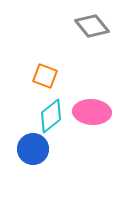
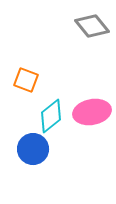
orange square: moved 19 px left, 4 px down
pink ellipse: rotated 15 degrees counterclockwise
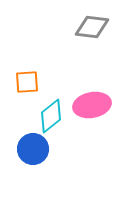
gray diamond: moved 1 px down; rotated 44 degrees counterclockwise
orange square: moved 1 px right, 2 px down; rotated 25 degrees counterclockwise
pink ellipse: moved 7 px up
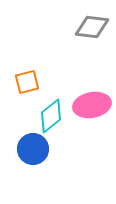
orange square: rotated 10 degrees counterclockwise
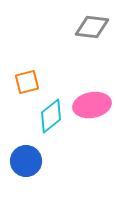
blue circle: moved 7 px left, 12 px down
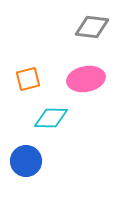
orange square: moved 1 px right, 3 px up
pink ellipse: moved 6 px left, 26 px up
cyan diamond: moved 2 px down; rotated 40 degrees clockwise
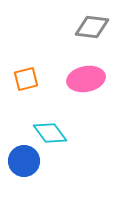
orange square: moved 2 px left
cyan diamond: moved 1 px left, 15 px down; rotated 52 degrees clockwise
blue circle: moved 2 px left
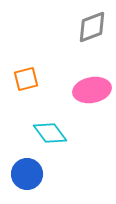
gray diamond: rotated 28 degrees counterclockwise
pink ellipse: moved 6 px right, 11 px down
blue circle: moved 3 px right, 13 px down
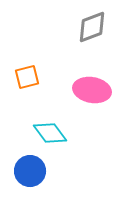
orange square: moved 1 px right, 2 px up
pink ellipse: rotated 21 degrees clockwise
blue circle: moved 3 px right, 3 px up
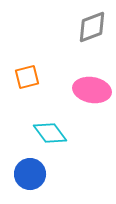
blue circle: moved 3 px down
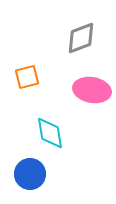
gray diamond: moved 11 px left, 11 px down
cyan diamond: rotated 28 degrees clockwise
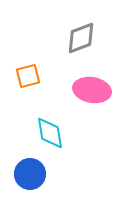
orange square: moved 1 px right, 1 px up
